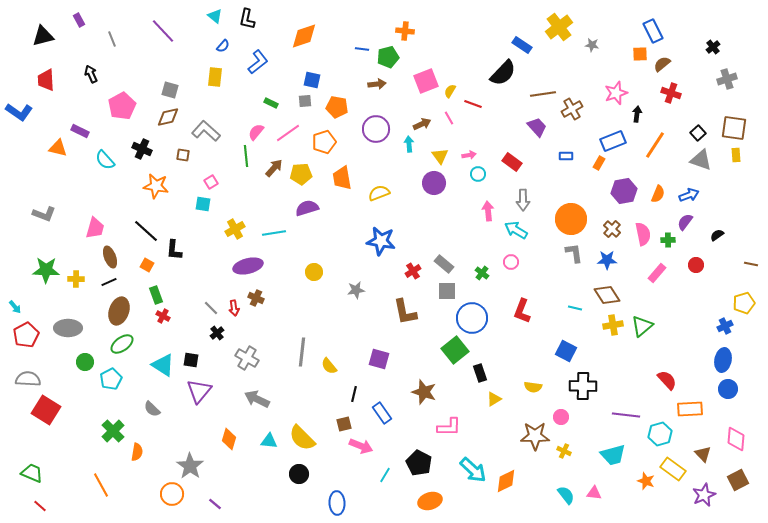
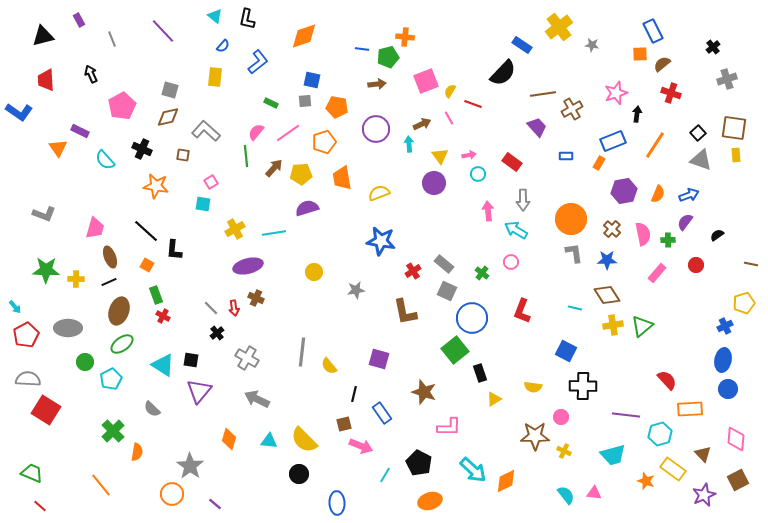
orange cross at (405, 31): moved 6 px down
orange triangle at (58, 148): rotated 42 degrees clockwise
gray square at (447, 291): rotated 24 degrees clockwise
yellow semicircle at (302, 438): moved 2 px right, 2 px down
orange line at (101, 485): rotated 10 degrees counterclockwise
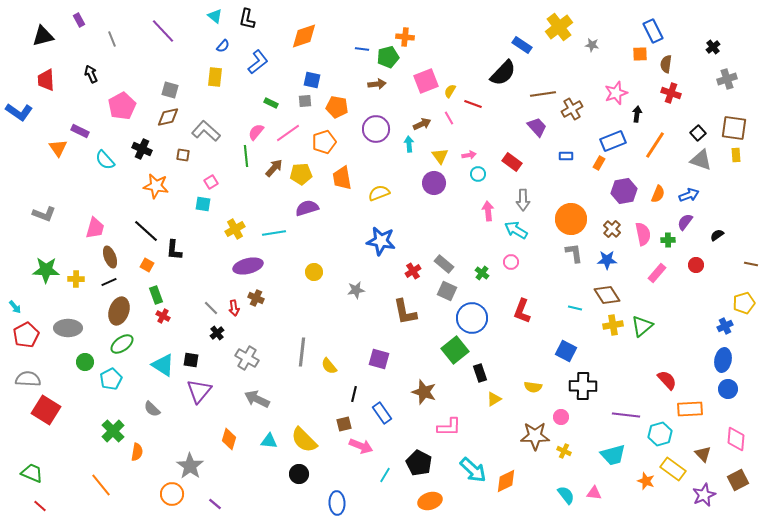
brown semicircle at (662, 64): moved 4 px right; rotated 42 degrees counterclockwise
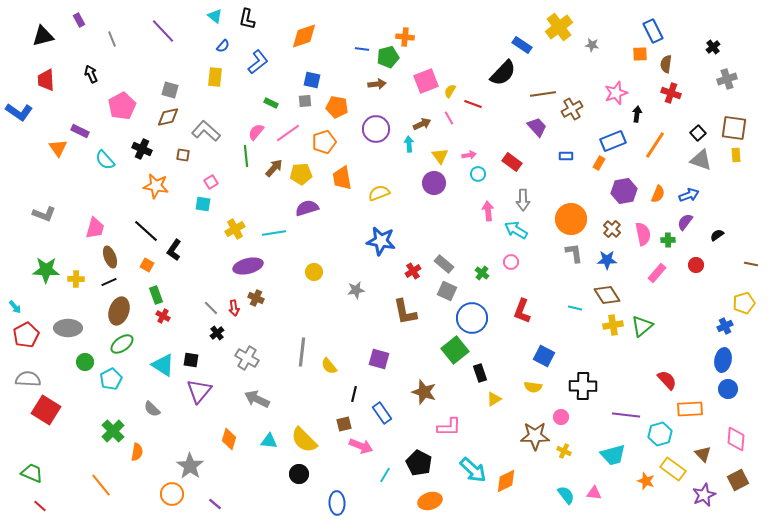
black L-shape at (174, 250): rotated 30 degrees clockwise
blue square at (566, 351): moved 22 px left, 5 px down
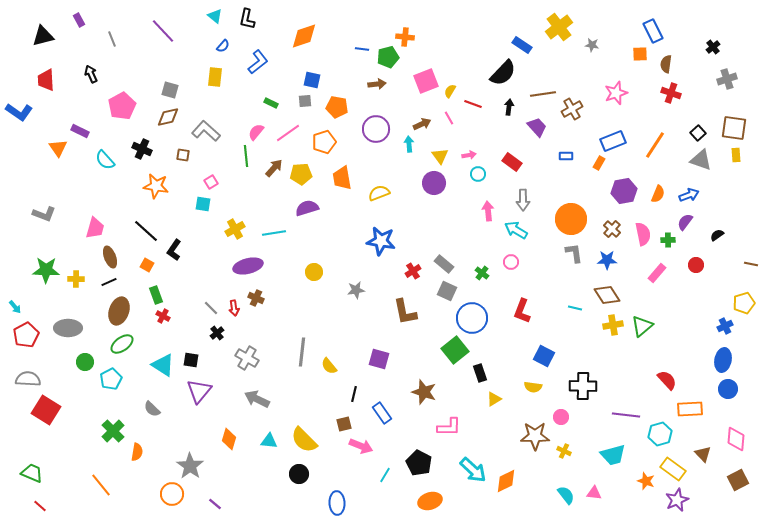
black arrow at (637, 114): moved 128 px left, 7 px up
purple star at (704, 495): moved 27 px left, 5 px down
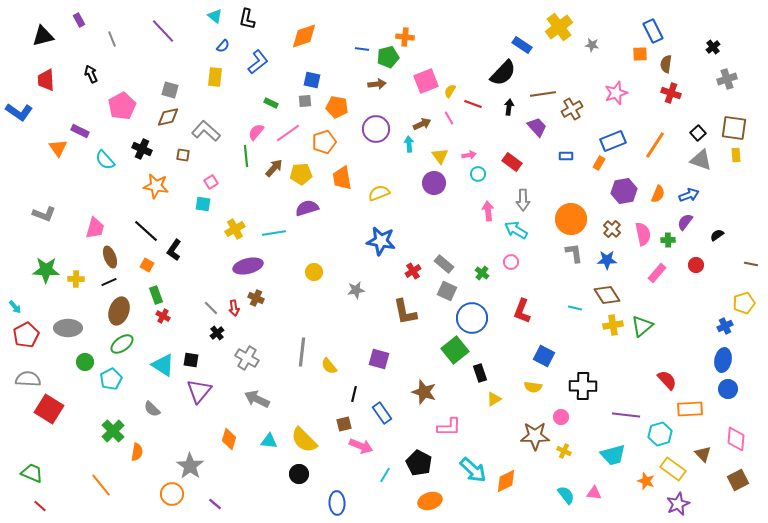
red square at (46, 410): moved 3 px right, 1 px up
purple star at (677, 500): moved 1 px right, 4 px down
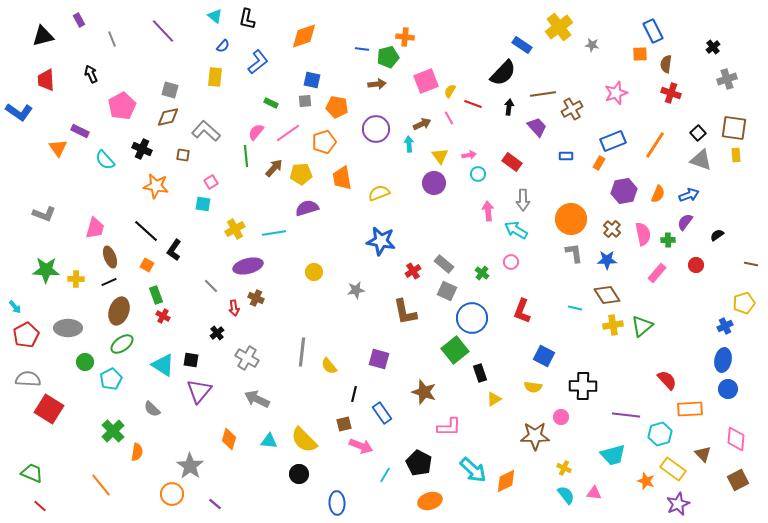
gray line at (211, 308): moved 22 px up
yellow cross at (564, 451): moved 17 px down
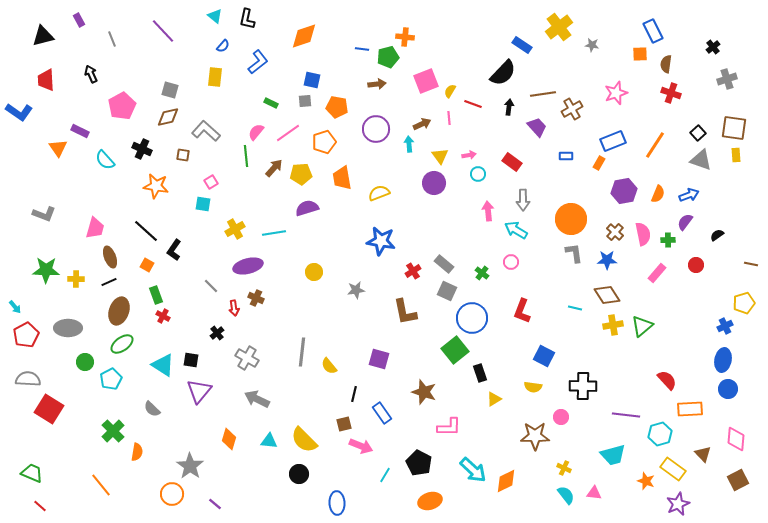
pink line at (449, 118): rotated 24 degrees clockwise
brown cross at (612, 229): moved 3 px right, 3 px down
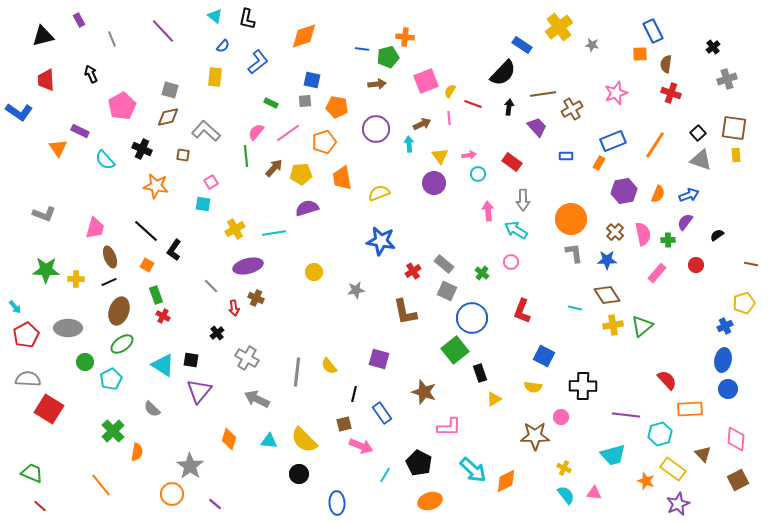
gray line at (302, 352): moved 5 px left, 20 px down
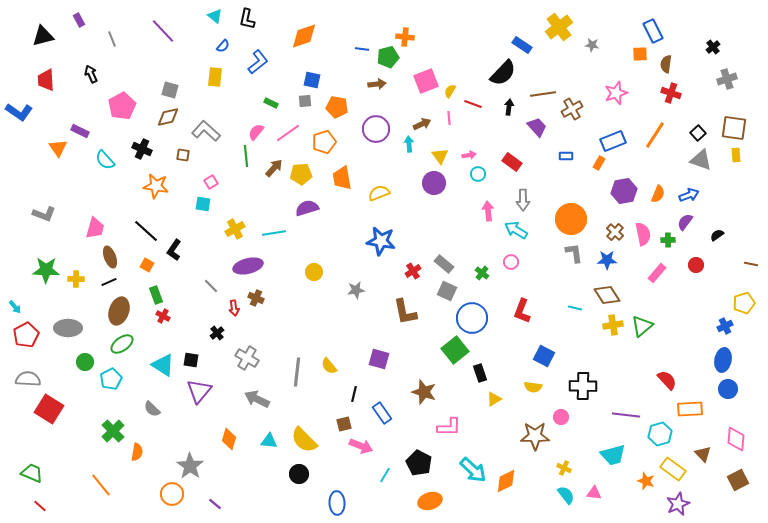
orange line at (655, 145): moved 10 px up
